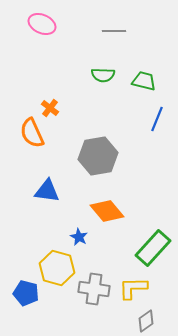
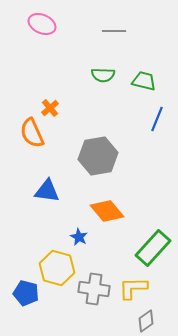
orange cross: rotated 12 degrees clockwise
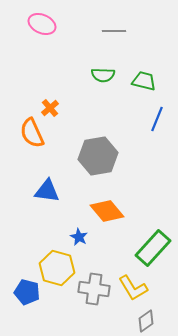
yellow L-shape: rotated 120 degrees counterclockwise
blue pentagon: moved 1 px right, 1 px up
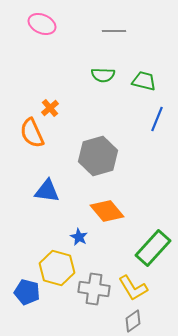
gray hexagon: rotated 6 degrees counterclockwise
gray diamond: moved 13 px left
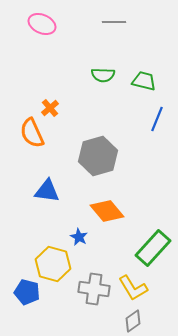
gray line: moved 9 px up
yellow hexagon: moved 4 px left, 4 px up
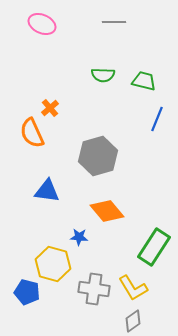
blue star: rotated 24 degrees counterclockwise
green rectangle: moved 1 px right, 1 px up; rotated 9 degrees counterclockwise
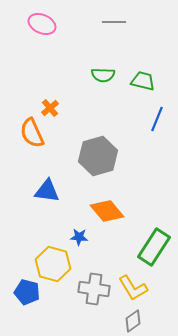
green trapezoid: moved 1 px left
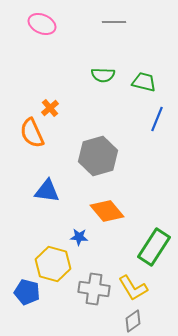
green trapezoid: moved 1 px right, 1 px down
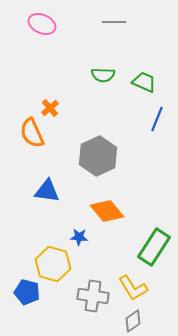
green trapezoid: rotated 10 degrees clockwise
gray hexagon: rotated 9 degrees counterclockwise
gray cross: moved 1 px left, 7 px down
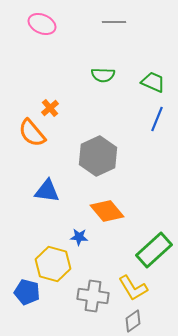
green trapezoid: moved 9 px right
orange semicircle: rotated 16 degrees counterclockwise
green rectangle: moved 3 px down; rotated 15 degrees clockwise
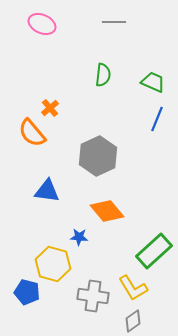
green semicircle: rotated 85 degrees counterclockwise
green rectangle: moved 1 px down
